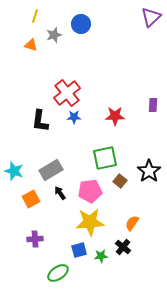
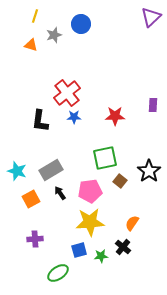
cyan star: moved 3 px right
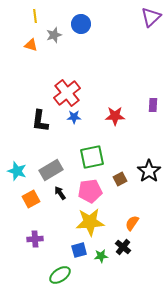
yellow line: rotated 24 degrees counterclockwise
green square: moved 13 px left, 1 px up
brown square: moved 2 px up; rotated 24 degrees clockwise
green ellipse: moved 2 px right, 2 px down
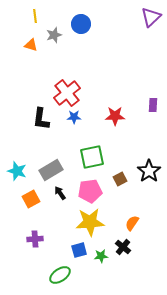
black L-shape: moved 1 px right, 2 px up
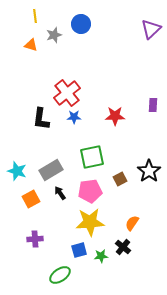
purple triangle: moved 12 px down
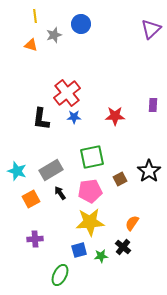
green ellipse: rotated 30 degrees counterclockwise
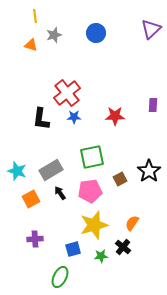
blue circle: moved 15 px right, 9 px down
yellow star: moved 4 px right, 3 px down; rotated 12 degrees counterclockwise
blue square: moved 6 px left, 1 px up
green ellipse: moved 2 px down
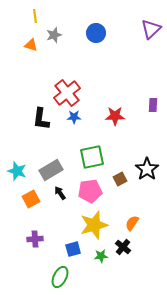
black star: moved 2 px left, 2 px up
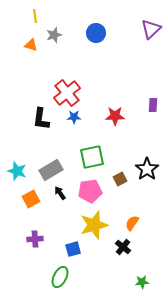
green star: moved 41 px right, 26 px down
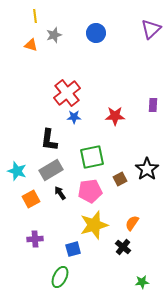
black L-shape: moved 8 px right, 21 px down
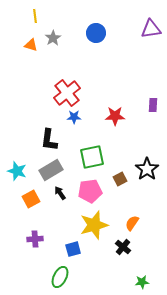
purple triangle: rotated 35 degrees clockwise
gray star: moved 1 px left, 3 px down; rotated 14 degrees counterclockwise
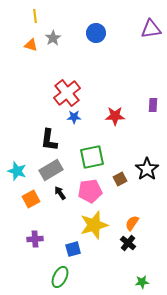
black cross: moved 5 px right, 4 px up
